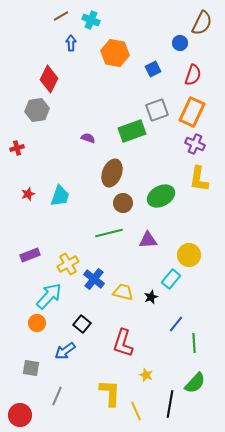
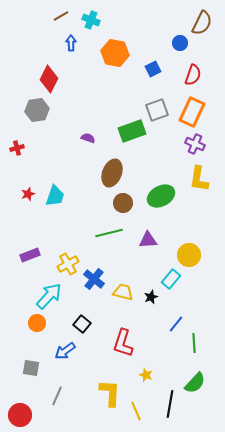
cyan trapezoid at (60, 196): moved 5 px left
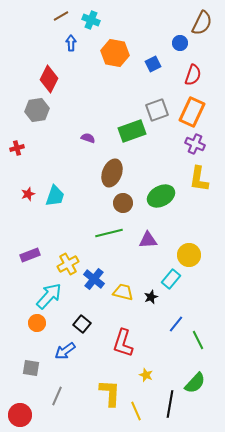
blue square at (153, 69): moved 5 px up
green line at (194, 343): moved 4 px right, 3 px up; rotated 24 degrees counterclockwise
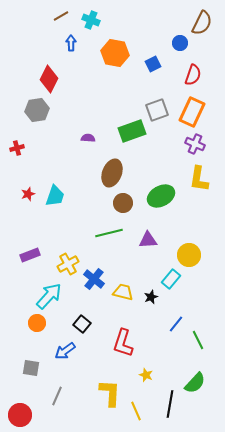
purple semicircle at (88, 138): rotated 16 degrees counterclockwise
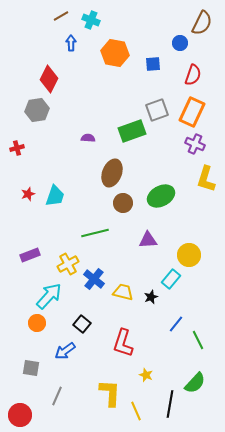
blue square at (153, 64): rotated 21 degrees clockwise
yellow L-shape at (199, 179): moved 7 px right; rotated 8 degrees clockwise
green line at (109, 233): moved 14 px left
